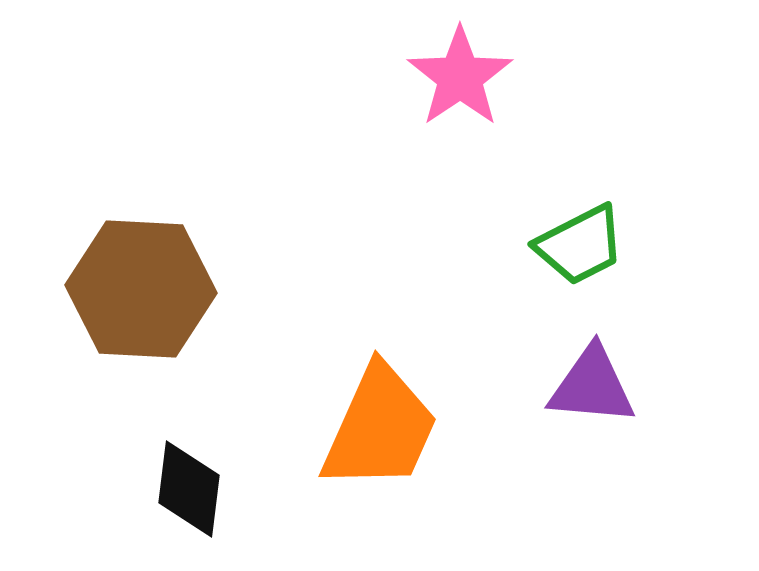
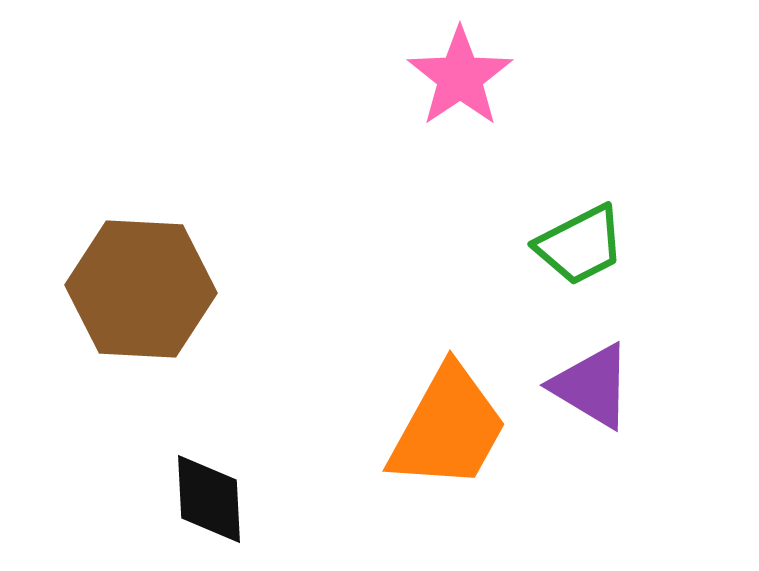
purple triangle: rotated 26 degrees clockwise
orange trapezoid: moved 68 px right; rotated 5 degrees clockwise
black diamond: moved 20 px right, 10 px down; rotated 10 degrees counterclockwise
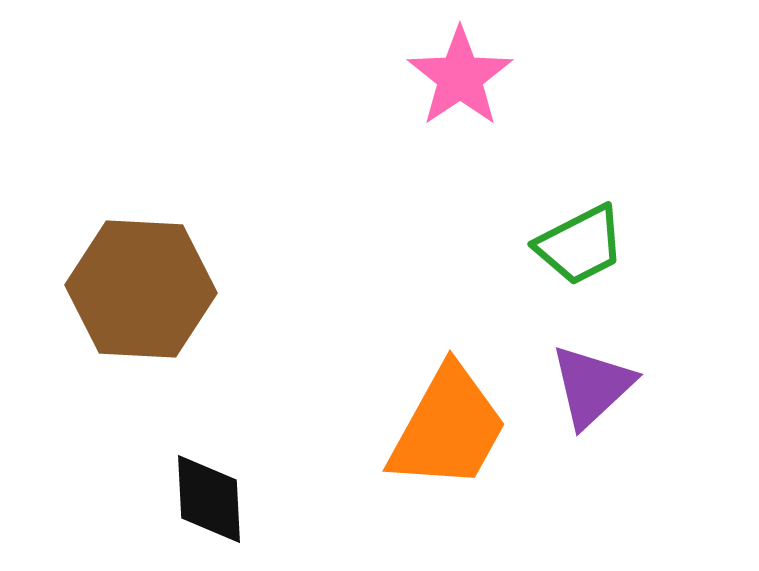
purple triangle: rotated 46 degrees clockwise
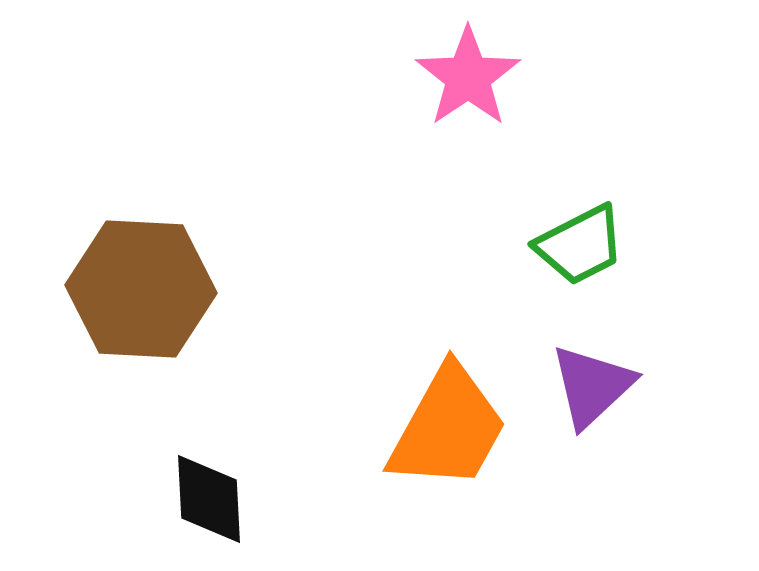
pink star: moved 8 px right
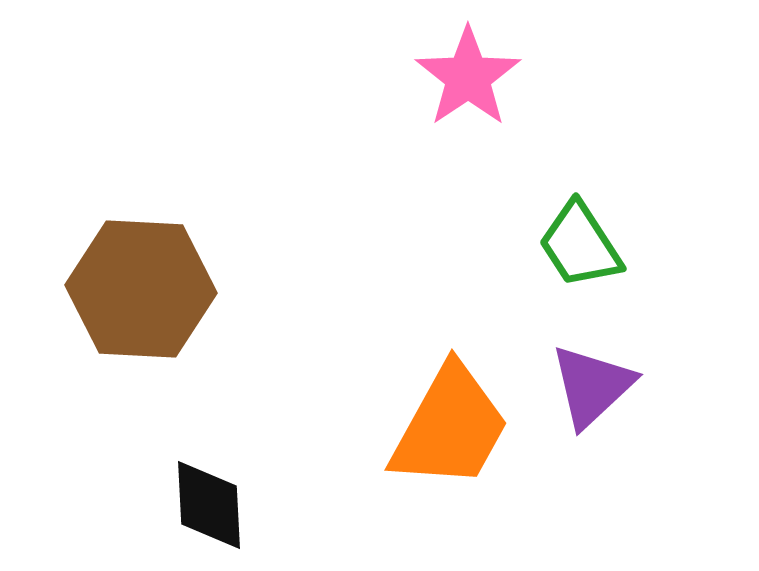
green trapezoid: rotated 84 degrees clockwise
orange trapezoid: moved 2 px right, 1 px up
black diamond: moved 6 px down
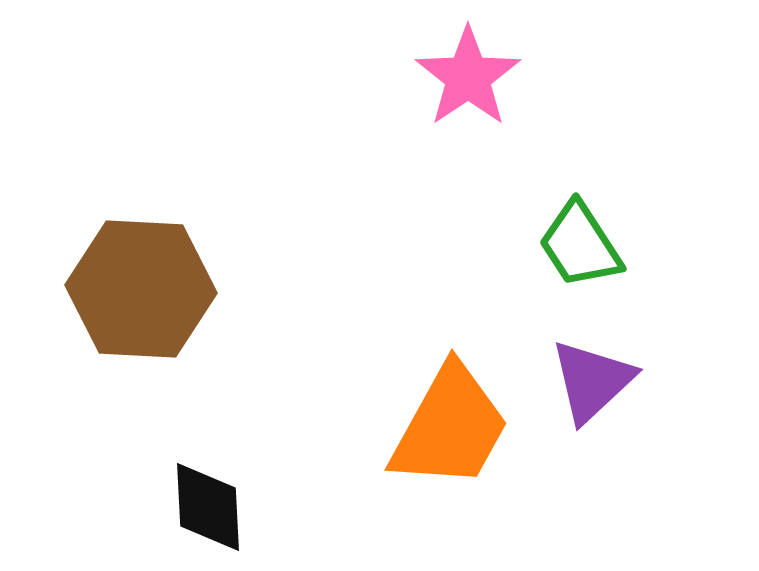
purple triangle: moved 5 px up
black diamond: moved 1 px left, 2 px down
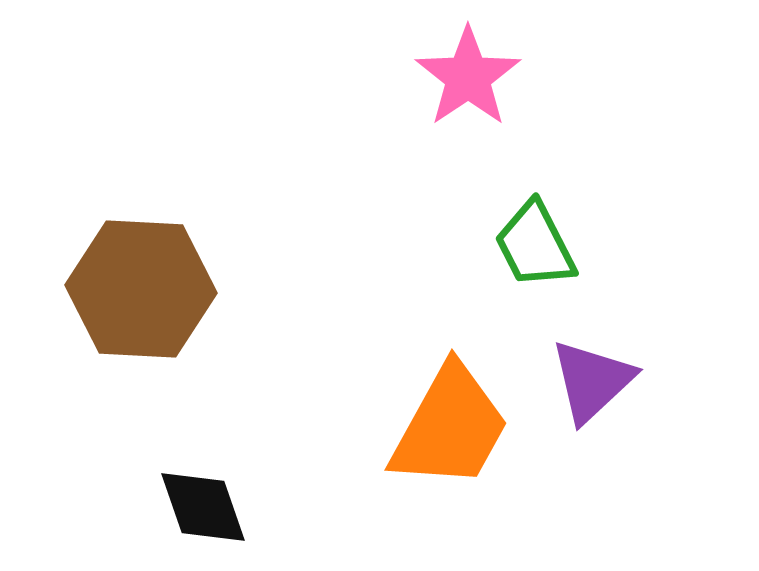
green trapezoid: moved 45 px left; rotated 6 degrees clockwise
black diamond: moved 5 px left; rotated 16 degrees counterclockwise
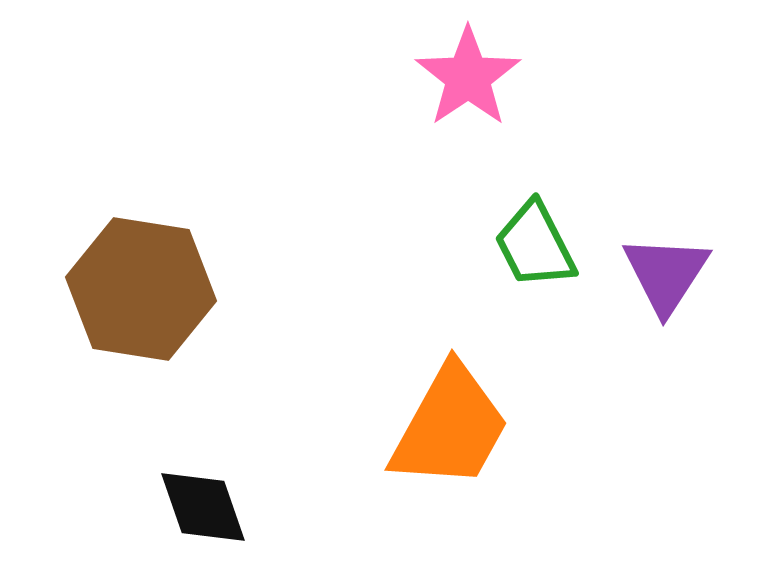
brown hexagon: rotated 6 degrees clockwise
purple triangle: moved 74 px right, 107 px up; rotated 14 degrees counterclockwise
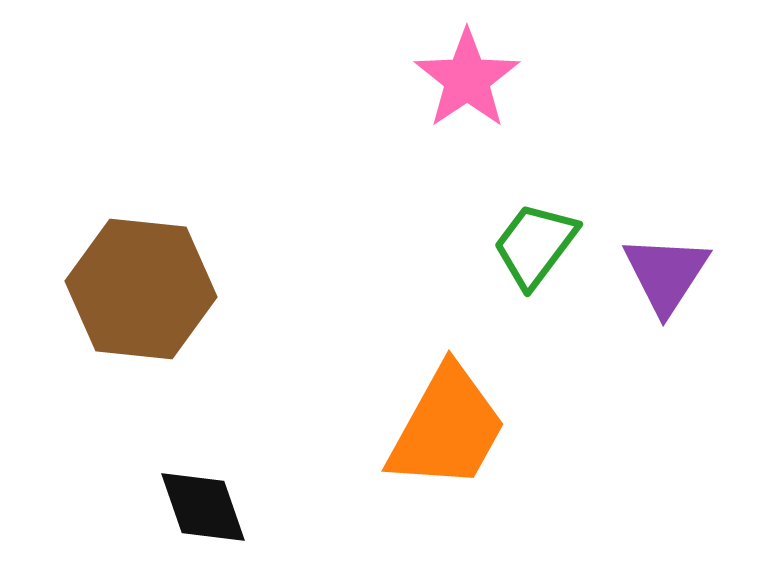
pink star: moved 1 px left, 2 px down
green trapezoid: rotated 64 degrees clockwise
brown hexagon: rotated 3 degrees counterclockwise
orange trapezoid: moved 3 px left, 1 px down
